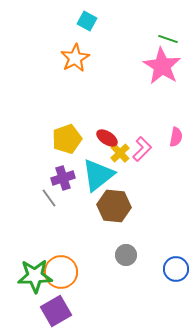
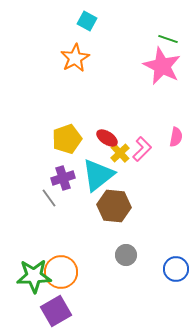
pink star: rotated 6 degrees counterclockwise
green star: moved 1 px left
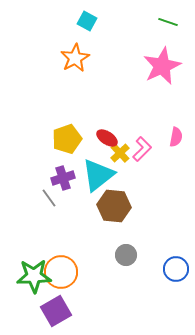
green line: moved 17 px up
pink star: rotated 21 degrees clockwise
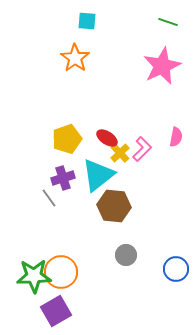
cyan square: rotated 24 degrees counterclockwise
orange star: rotated 8 degrees counterclockwise
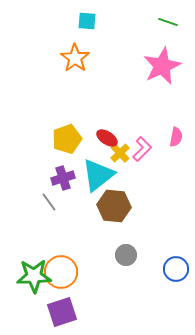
gray line: moved 4 px down
purple square: moved 6 px right, 1 px down; rotated 12 degrees clockwise
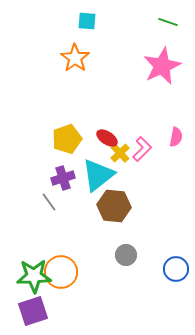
purple square: moved 29 px left, 1 px up
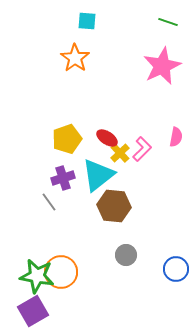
green star: moved 3 px right; rotated 12 degrees clockwise
purple square: rotated 12 degrees counterclockwise
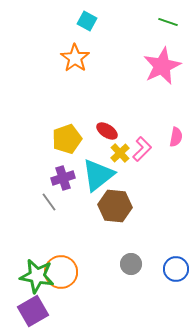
cyan square: rotated 24 degrees clockwise
red ellipse: moved 7 px up
brown hexagon: moved 1 px right
gray circle: moved 5 px right, 9 px down
